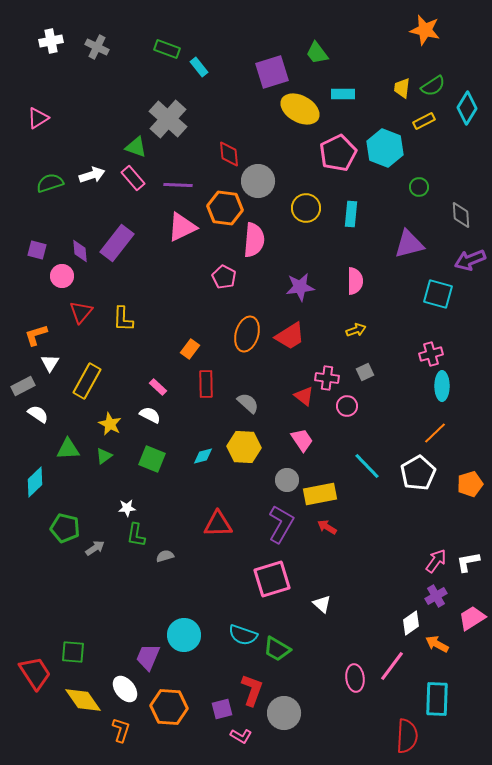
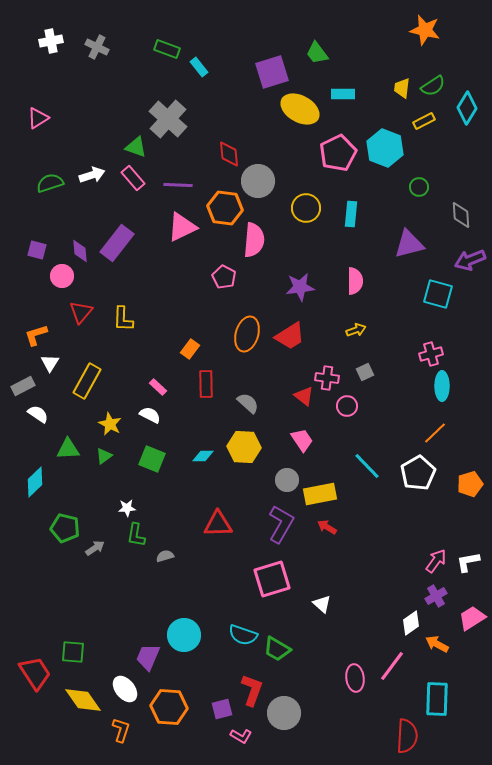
cyan diamond at (203, 456): rotated 15 degrees clockwise
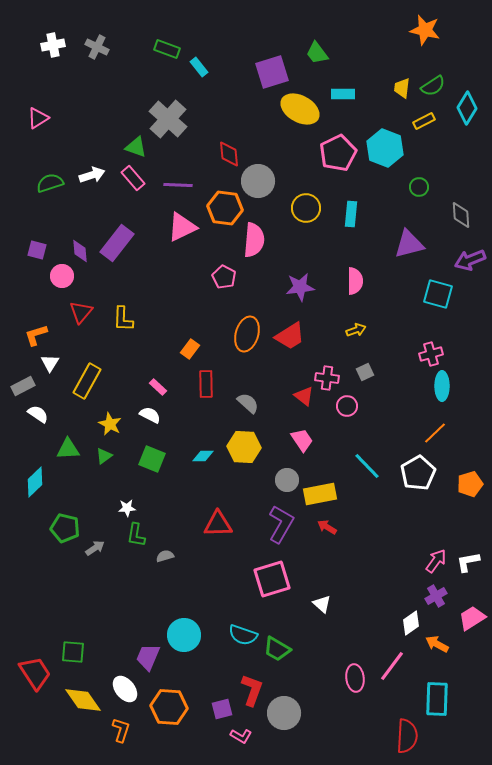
white cross at (51, 41): moved 2 px right, 4 px down
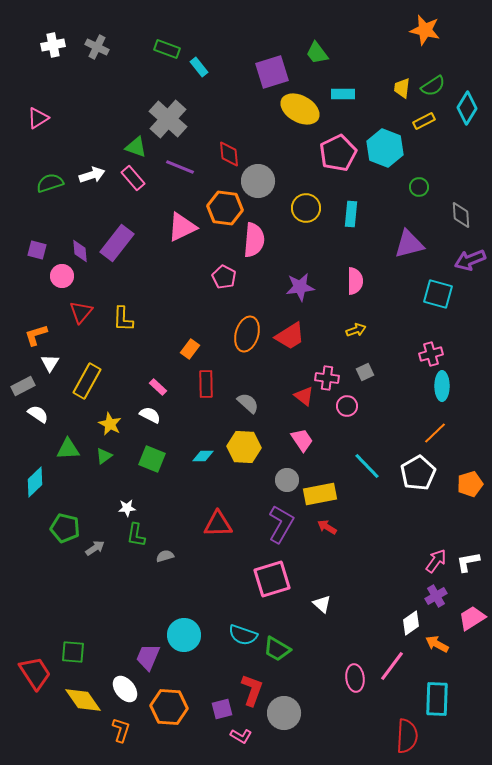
purple line at (178, 185): moved 2 px right, 18 px up; rotated 20 degrees clockwise
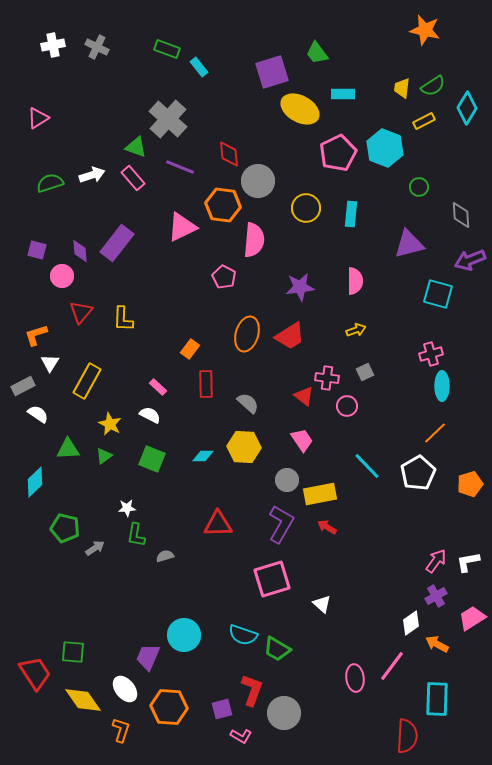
orange hexagon at (225, 208): moved 2 px left, 3 px up
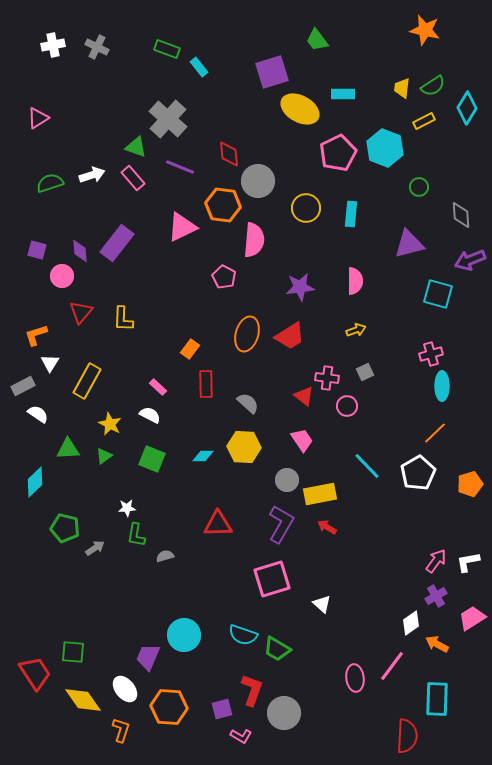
green trapezoid at (317, 53): moved 13 px up
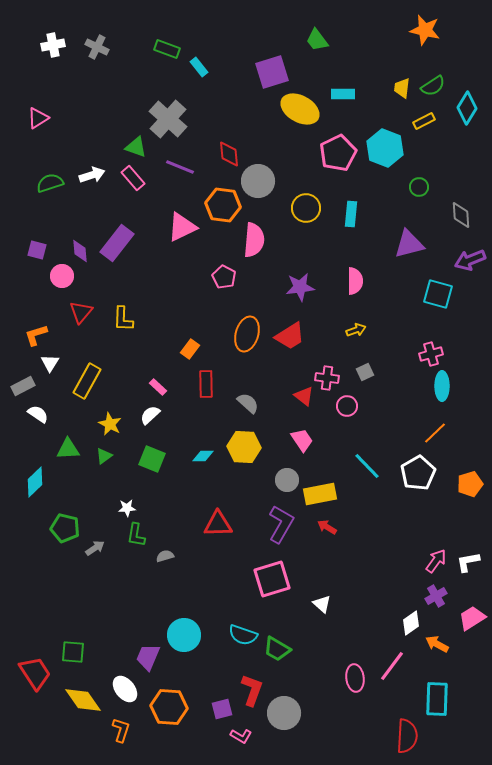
white semicircle at (150, 415): rotated 70 degrees counterclockwise
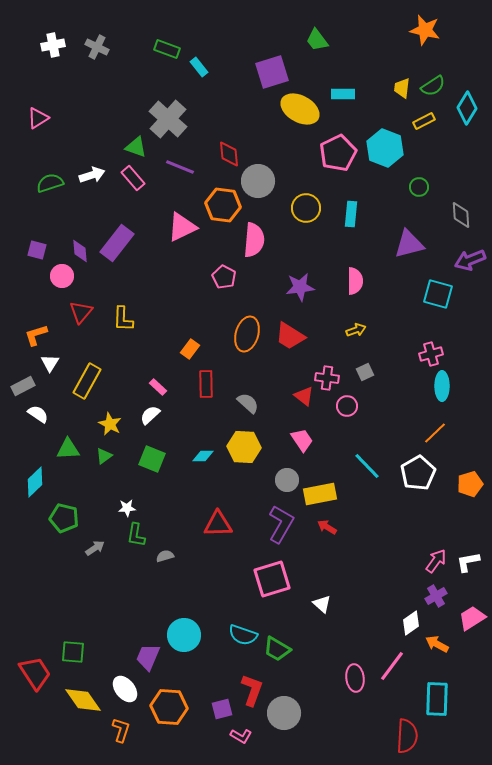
red trapezoid at (290, 336): rotated 64 degrees clockwise
green pentagon at (65, 528): moved 1 px left, 10 px up
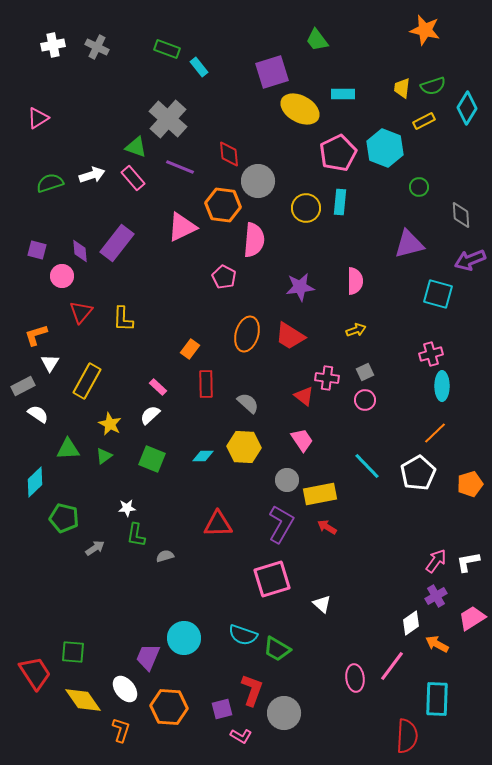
green semicircle at (433, 86): rotated 15 degrees clockwise
cyan rectangle at (351, 214): moved 11 px left, 12 px up
pink circle at (347, 406): moved 18 px right, 6 px up
cyan circle at (184, 635): moved 3 px down
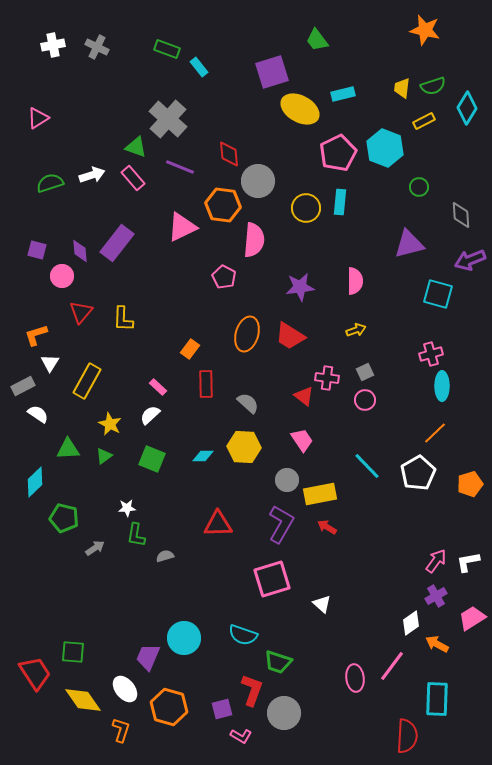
cyan rectangle at (343, 94): rotated 15 degrees counterclockwise
green trapezoid at (277, 649): moved 1 px right, 13 px down; rotated 12 degrees counterclockwise
orange hexagon at (169, 707): rotated 12 degrees clockwise
